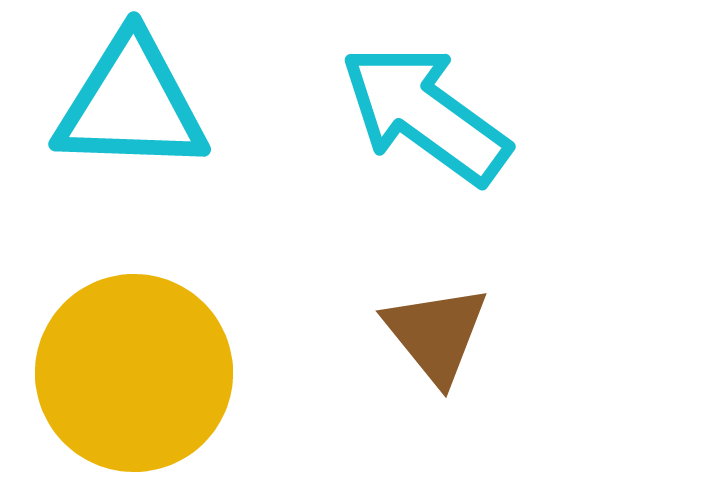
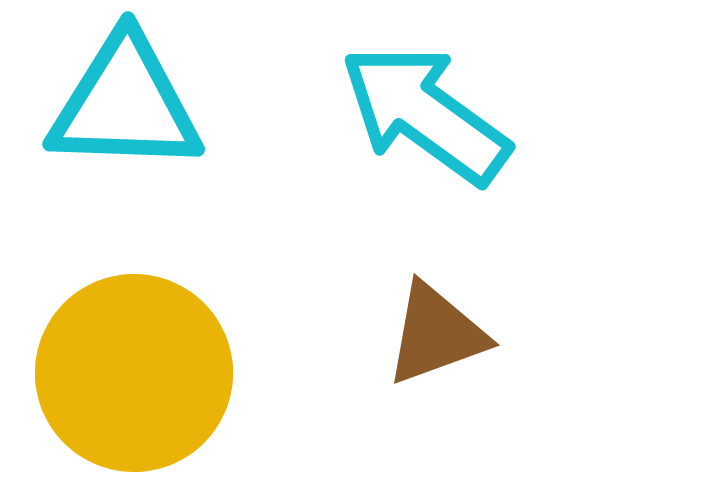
cyan triangle: moved 6 px left
brown triangle: rotated 49 degrees clockwise
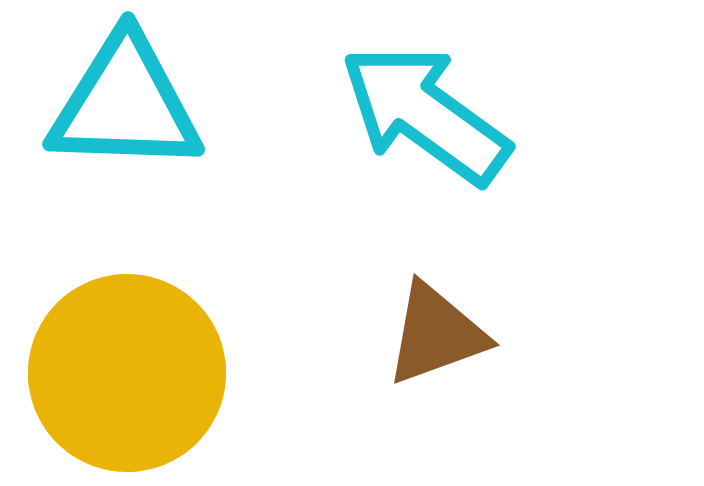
yellow circle: moved 7 px left
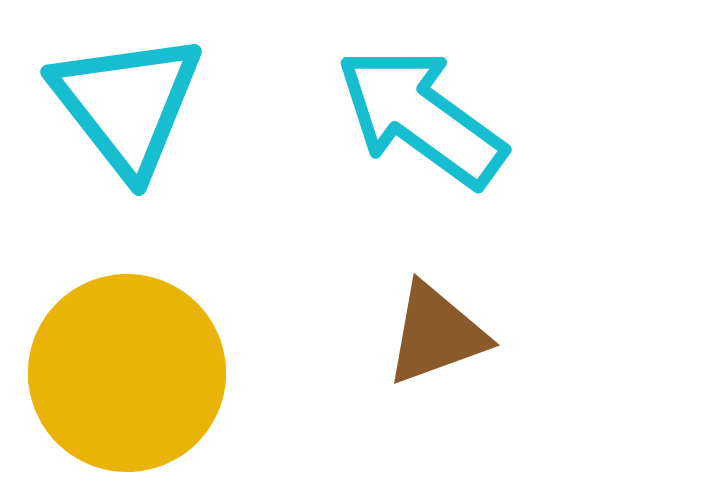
cyan triangle: moved 2 px right; rotated 50 degrees clockwise
cyan arrow: moved 4 px left, 3 px down
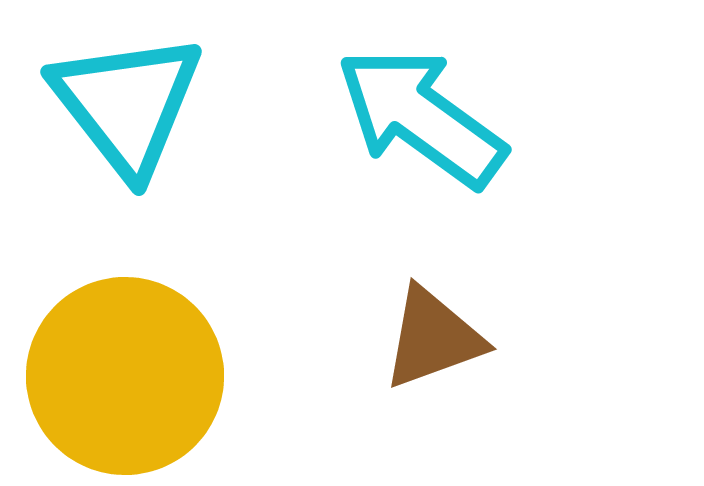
brown triangle: moved 3 px left, 4 px down
yellow circle: moved 2 px left, 3 px down
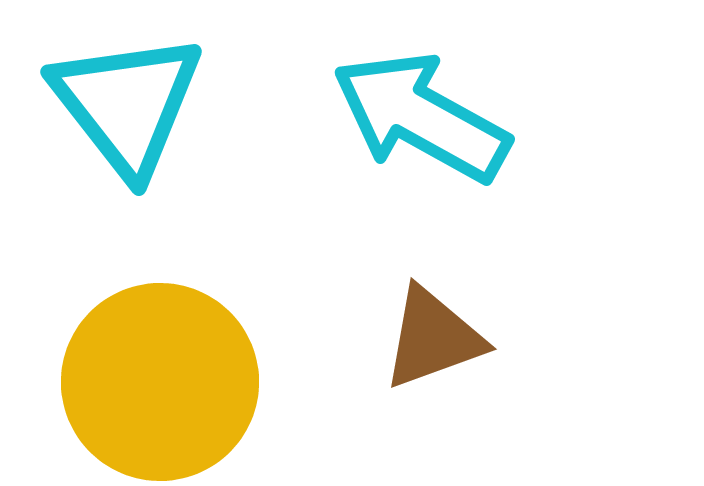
cyan arrow: rotated 7 degrees counterclockwise
yellow circle: moved 35 px right, 6 px down
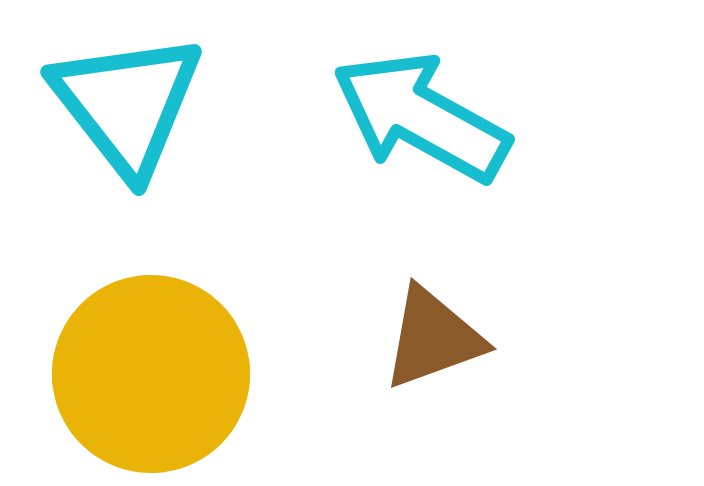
yellow circle: moved 9 px left, 8 px up
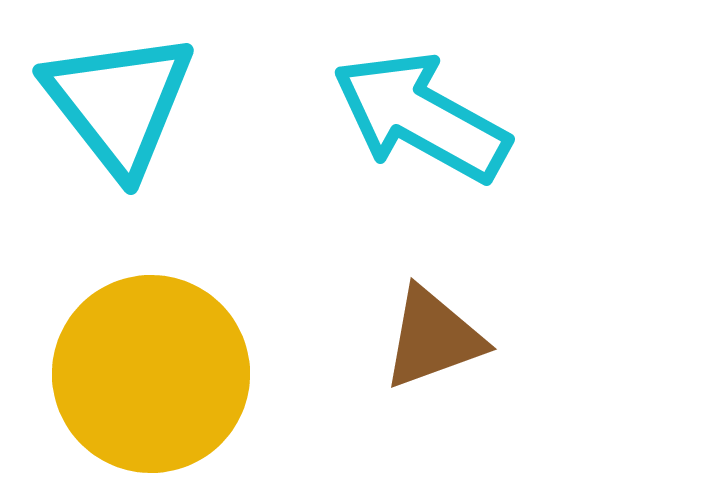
cyan triangle: moved 8 px left, 1 px up
